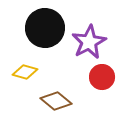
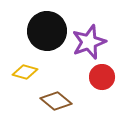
black circle: moved 2 px right, 3 px down
purple star: rotated 8 degrees clockwise
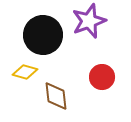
black circle: moved 4 px left, 4 px down
purple star: moved 21 px up
brown diamond: moved 5 px up; rotated 44 degrees clockwise
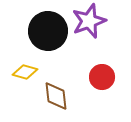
black circle: moved 5 px right, 4 px up
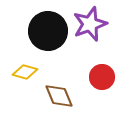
purple star: moved 1 px right, 3 px down
brown diamond: moved 3 px right; rotated 16 degrees counterclockwise
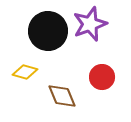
brown diamond: moved 3 px right
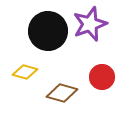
brown diamond: moved 3 px up; rotated 52 degrees counterclockwise
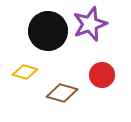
red circle: moved 2 px up
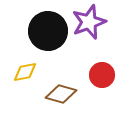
purple star: moved 1 px left, 2 px up
yellow diamond: rotated 25 degrees counterclockwise
brown diamond: moved 1 px left, 1 px down
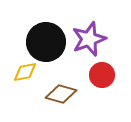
purple star: moved 17 px down
black circle: moved 2 px left, 11 px down
